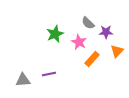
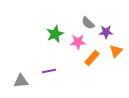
pink star: moved 1 px left; rotated 28 degrees counterclockwise
orange triangle: moved 1 px left
orange rectangle: moved 1 px up
purple line: moved 3 px up
gray triangle: moved 2 px left, 1 px down
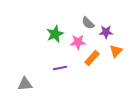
purple line: moved 11 px right, 3 px up
gray triangle: moved 4 px right, 3 px down
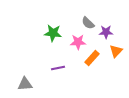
green star: moved 2 px left, 1 px up; rotated 30 degrees clockwise
purple line: moved 2 px left
